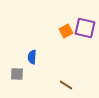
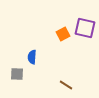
orange square: moved 3 px left, 3 px down
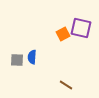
purple square: moved 4 px left
gray square: moved 14 px up
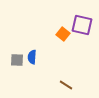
purple square: moved 1 px right, 3 px up
orange square: rotated 24 degrees counterclockwise
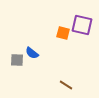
orange square: moved 1 px up; rotated 24 degrees counterclockwise
blue semicircle: moved 4 px up; rotated 56 degrees counterclockwise
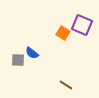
purple square: rotated 10 degrees clockwise
orange square: rotated 16 degrees clockwise
gray square: moved 1 px right
